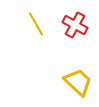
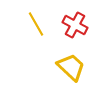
yellow trapezoid: moved 7 px left, 15 px up
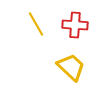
red cross: rotated 25 degrees counterclockwise
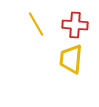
yellow trapezoid: moved 8 px up; rotated 128 degrees counterclockwise
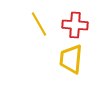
yellow line: moved 3 px right
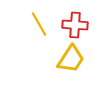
yellow trapezoid: rotated 152 degrees counterclockwise
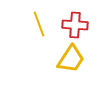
yellow line: rotated 10 degrees clockwise
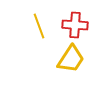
yellow line: moved 2 px down
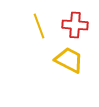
yellow trapezoid: moved 2 px left, 1 px down; rotated 96 degrees counterclockwise
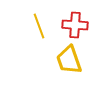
yellow trapezoid: rotated 136 degrees counterclockwise
